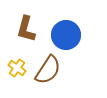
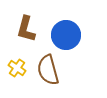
brown semicircle: rotated 132 degrees clockwise
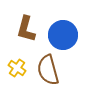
blue circle: moved 3 px left
